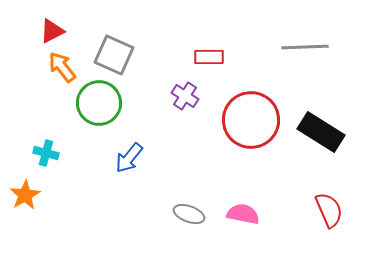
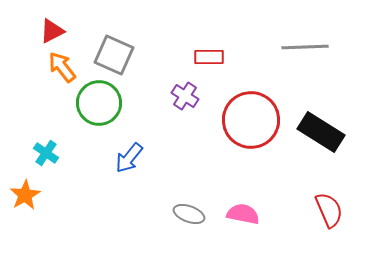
cyan cross: rotated 20 degrees clockwise
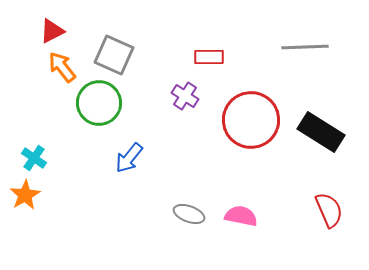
cyan cross: moved 12 px left, 5 px down
pink semicircle: moved 2 px left, 2 px down
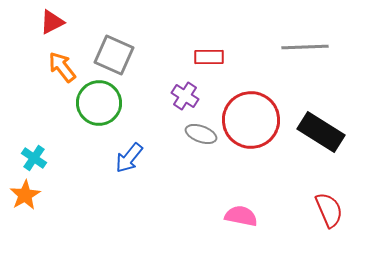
red triangle: moved 9 px up
gray ellipse: moved 12 px right, 80 px up
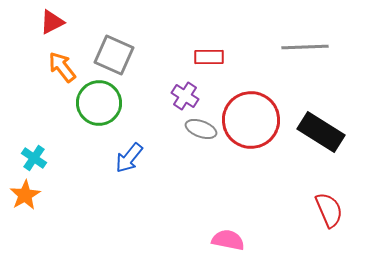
gray ellipse: moved 5 px up
pink semicircle: moved 13 px left, 24 px down
